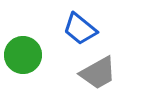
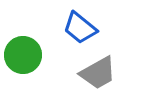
blue trapezoid: moved 1 px up
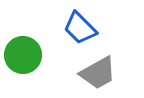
blue trapezoid: rotated 6 degrees clockwise
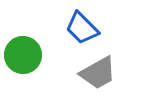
blue trapezoid: moved 2 px right
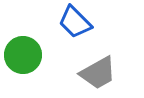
blue trapezoid: moved 7 px left, 6 px up
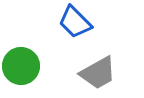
green circle: moved 2 px left, 11 px down
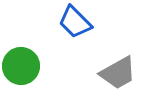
gray trapezoid: moved 20 px right
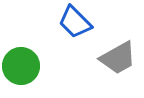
gray trapezoid: moved 15 px up
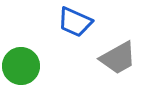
blue trapezoid: rotated 21 degrees counterclockwise
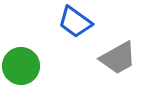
blue trapezoid: rotated 12 degrees clockwise
